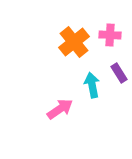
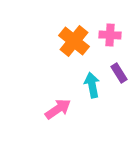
orange cross: moved 1 px up; rotated 12 degrees counterclockwise
pink arrow: moved 2 px left
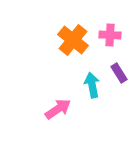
orange cross: moved 1 px left, 1 px up
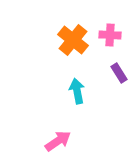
cyan arrow: moved 15 px left, 6 px down
pink arrow: moved 32 px down
